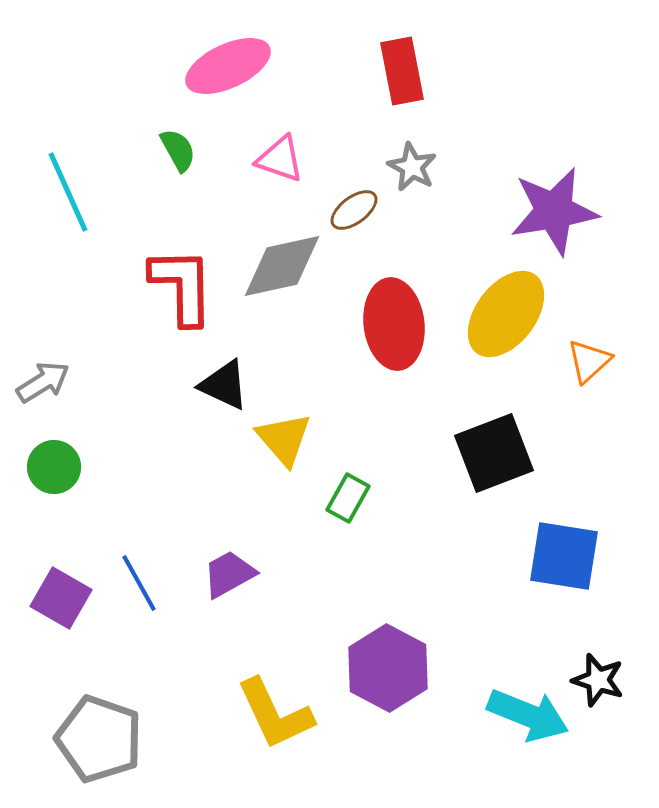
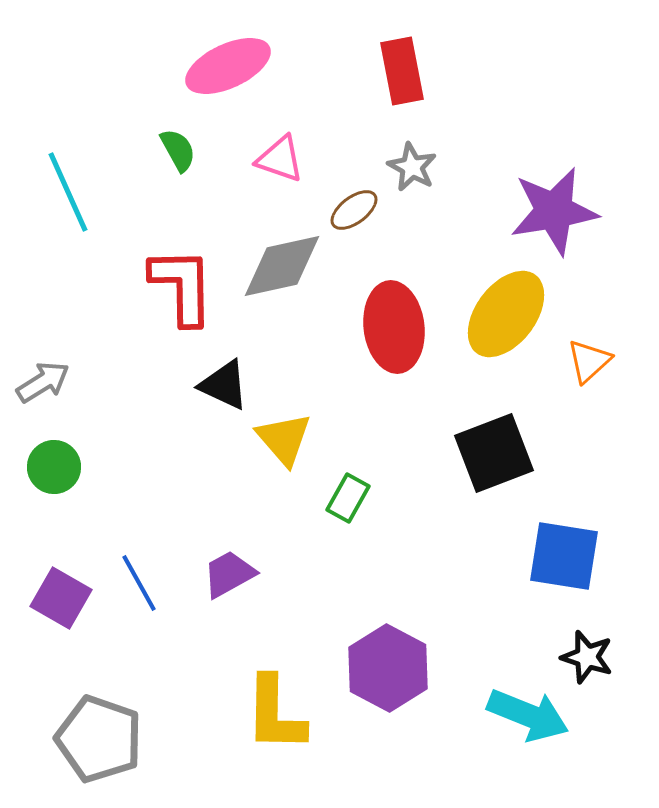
red ellipse: moved 3 px down
black star: moved 11 px left, 23 px up
yellow L-shape: rotated 26 degrees clockwise
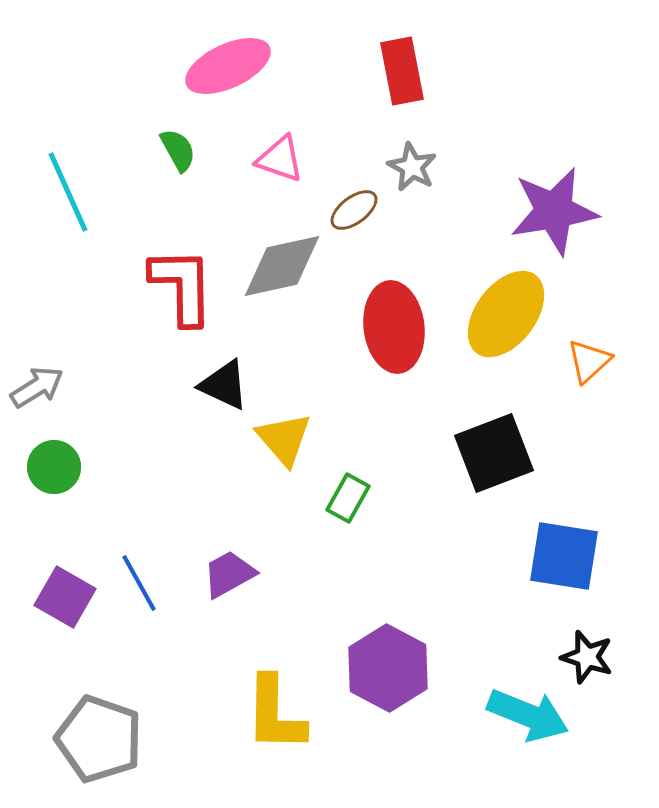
gray arrow: moved 6 px left, 5 px down
purple square: moved 4 px right, 1 px up
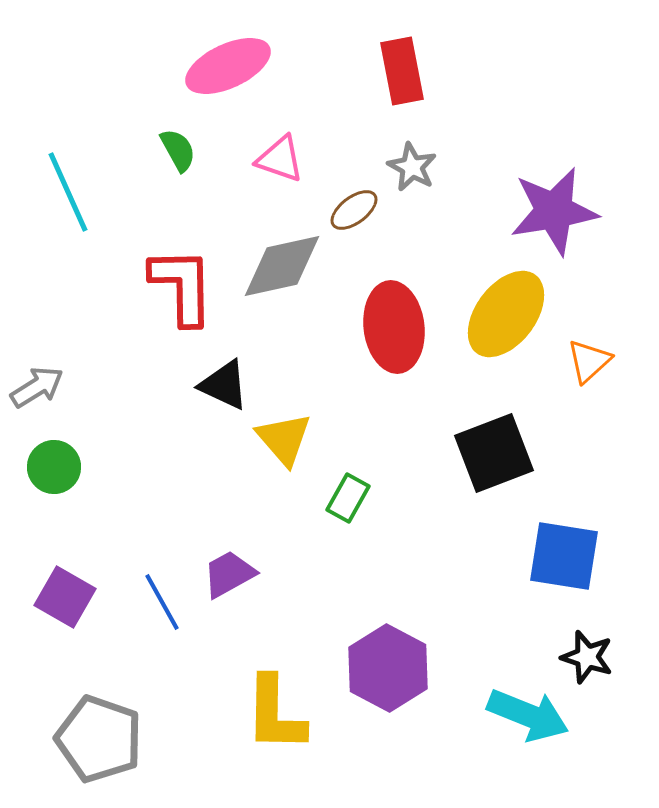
blue line: moved 23 px right, 19 px down
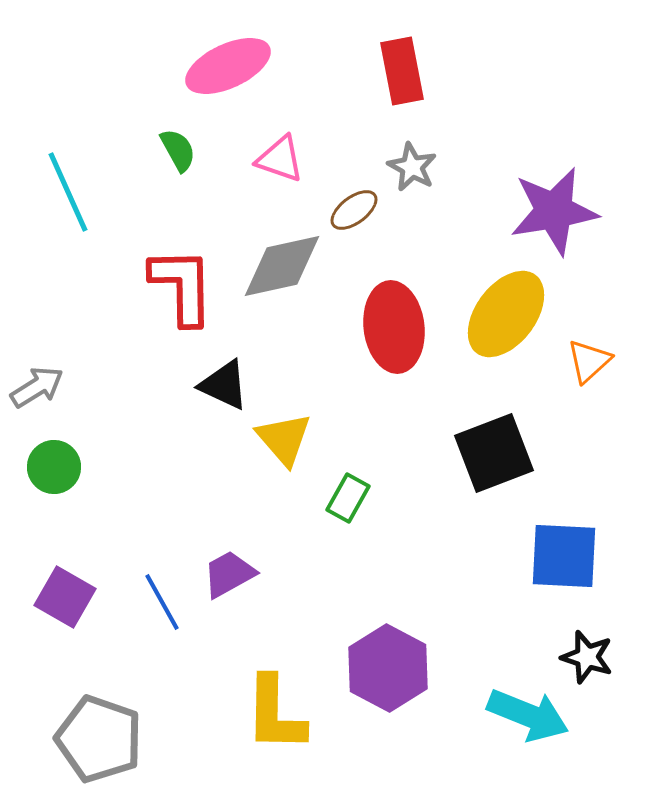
blue square: rotated 6 degrees counterclockwise
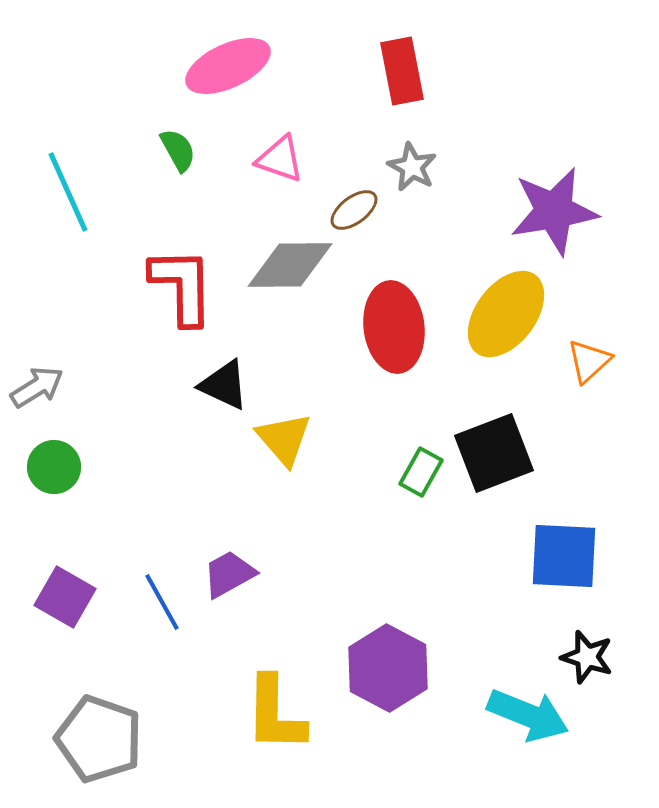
gray diamond: moved 8 px right, 1 px up; rotated 12 degrees clockwise
green rectangle: moved 73 px right, 26 px up
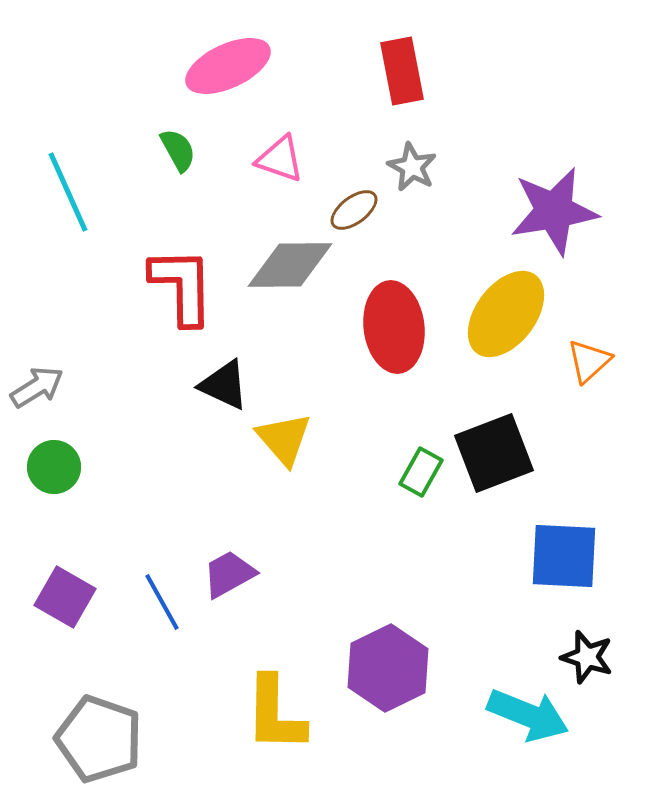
purple hexagon: rotated 6 degrees clockwise
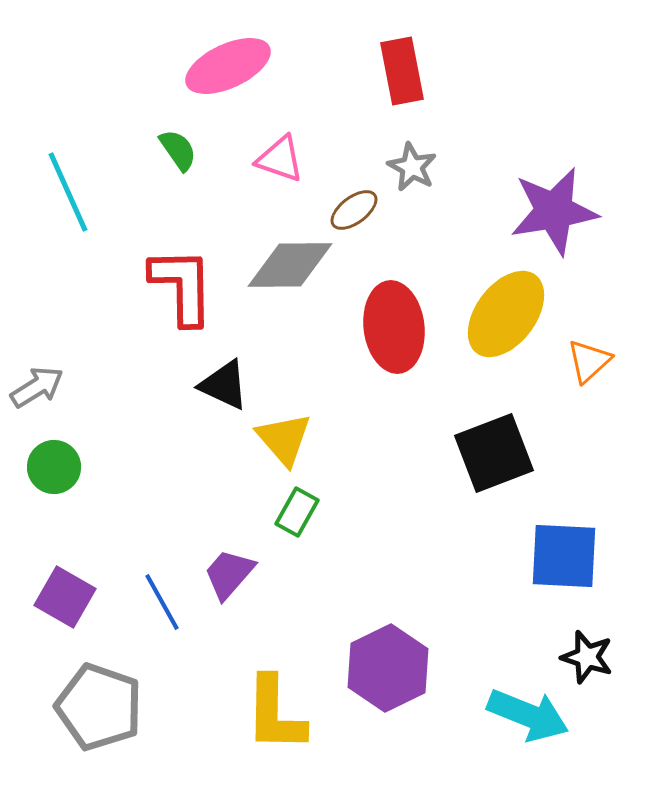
green semicircle: rotated 6 degrees counterclockwise
green rectangle: moved 124 px left, 40 px down
purple trapezoid: rotated 20 degrees counterclockwise
gray pentagon: moved 32 px up
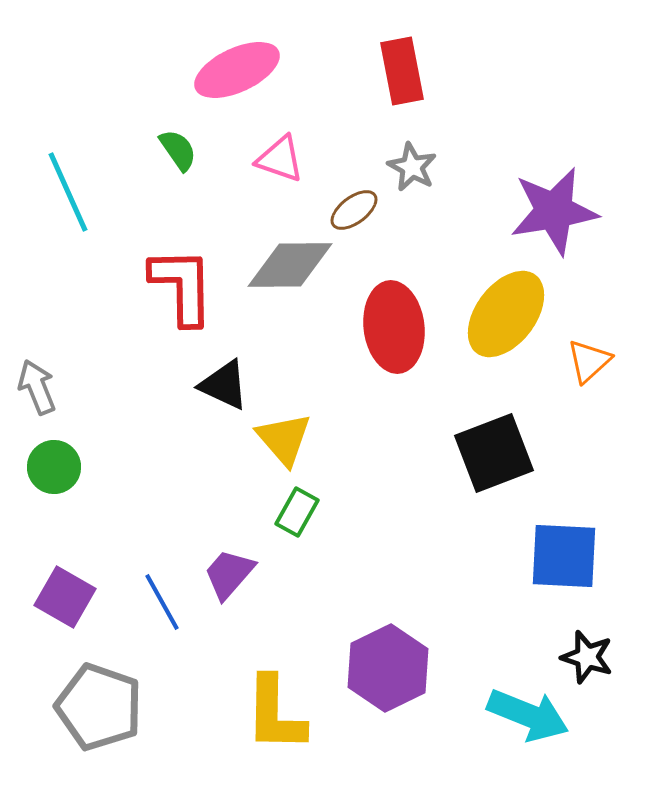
pink ellipse: moved 9 px right, 4 px down
gray arrow: rotated 80 degrees counterclockwise
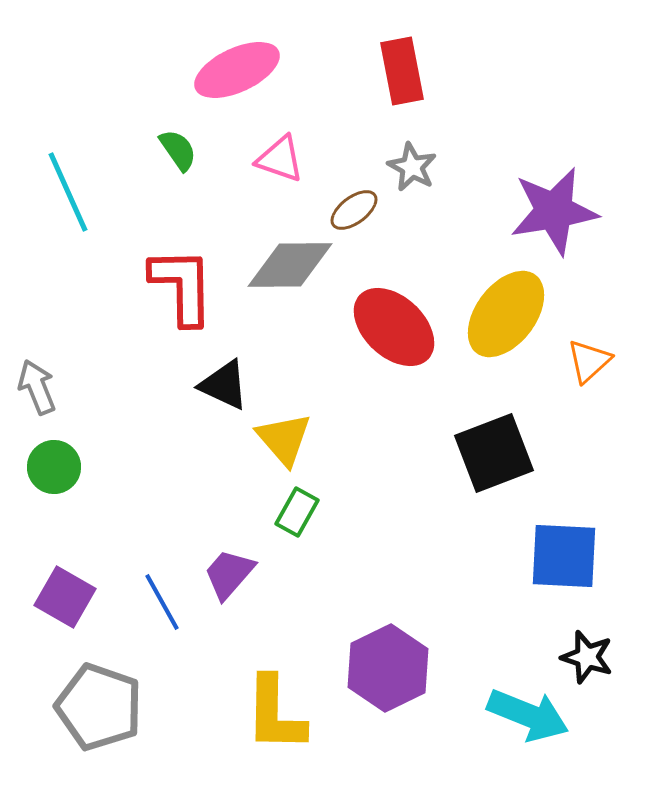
red ellipse: rotated 40 degrees counterclockwise
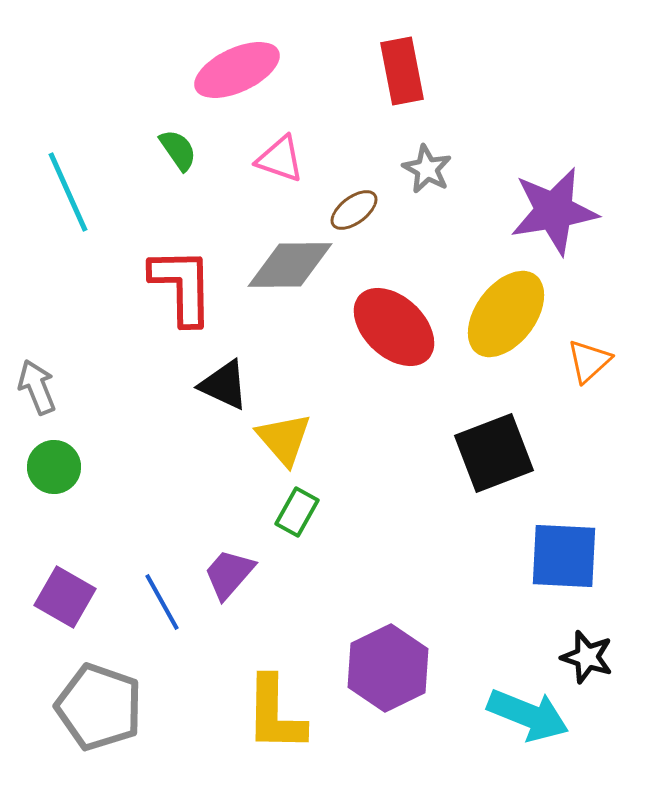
gray star: moved 15 px right, 2 px down
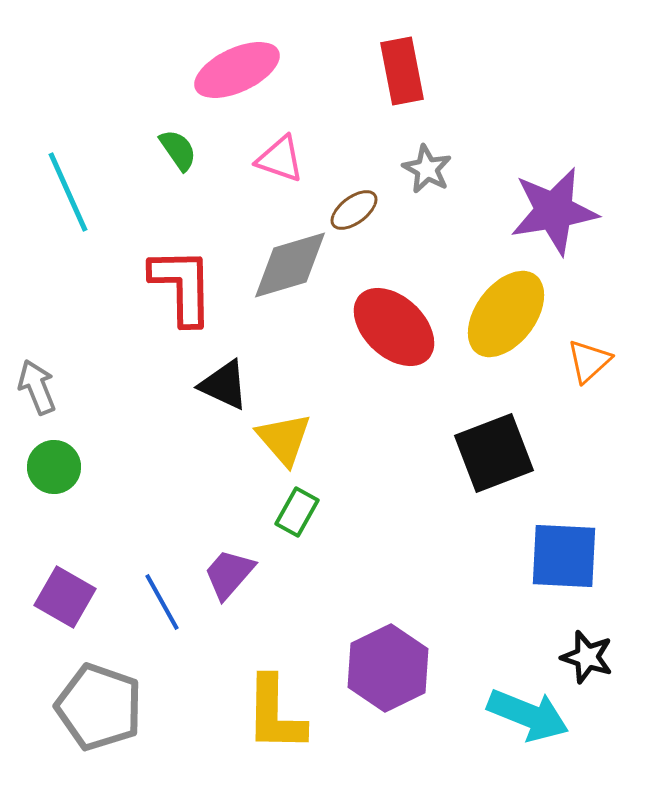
gray diamond: rotated 16 degrees counterclockwise
